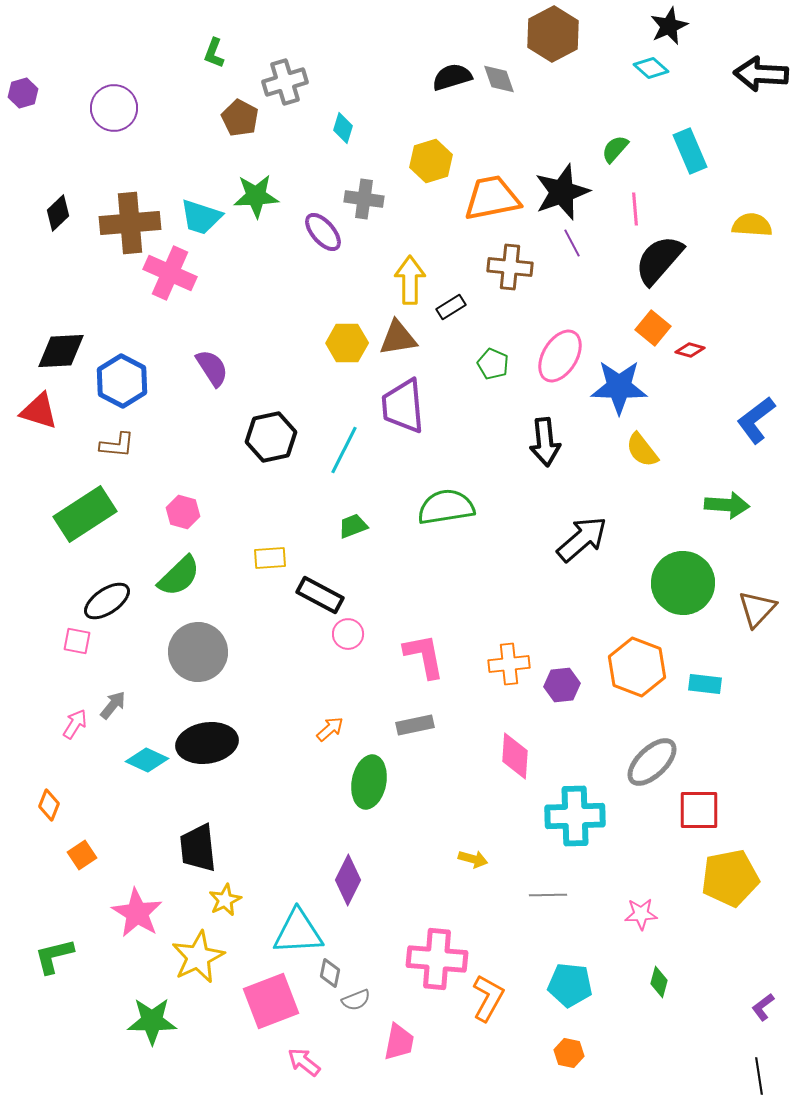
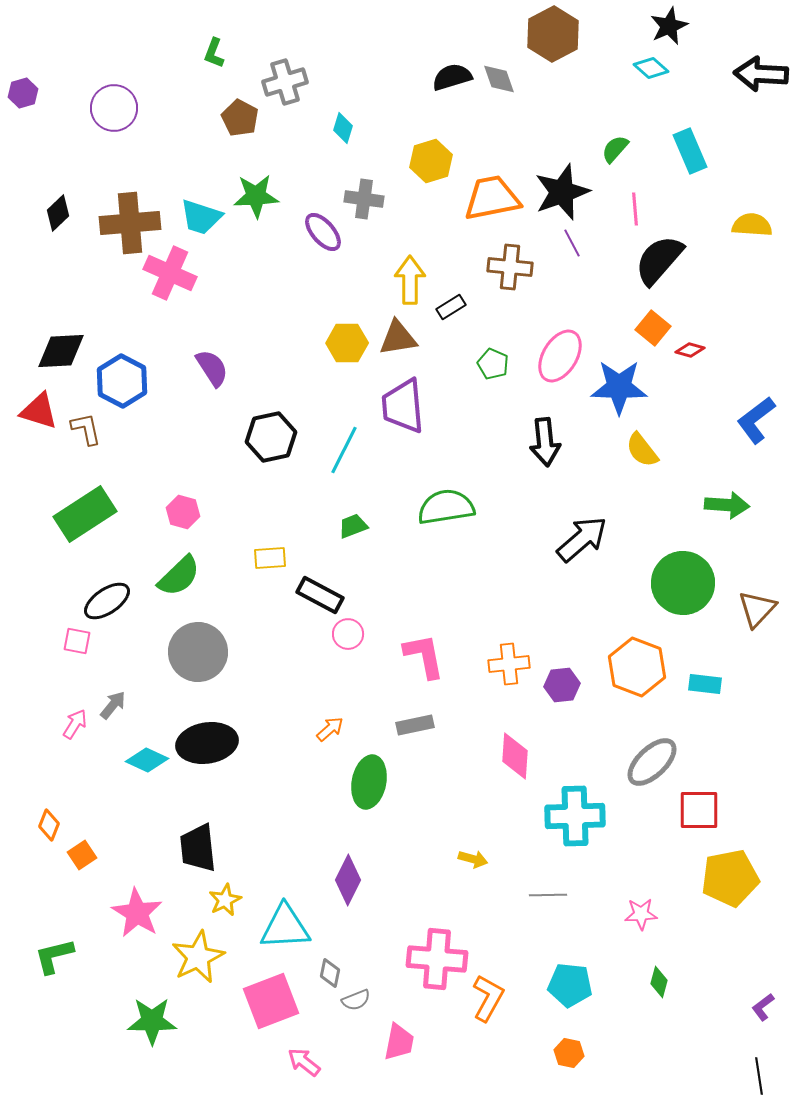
brown L-shape at (117, 445): moved 31 px left, 16 px up; rotated 108 degrees counterclockwise
orange diamond at (49, 805): moved 20 px down
cyan triangle at (298, 932): moved 13 px left, 5 px up
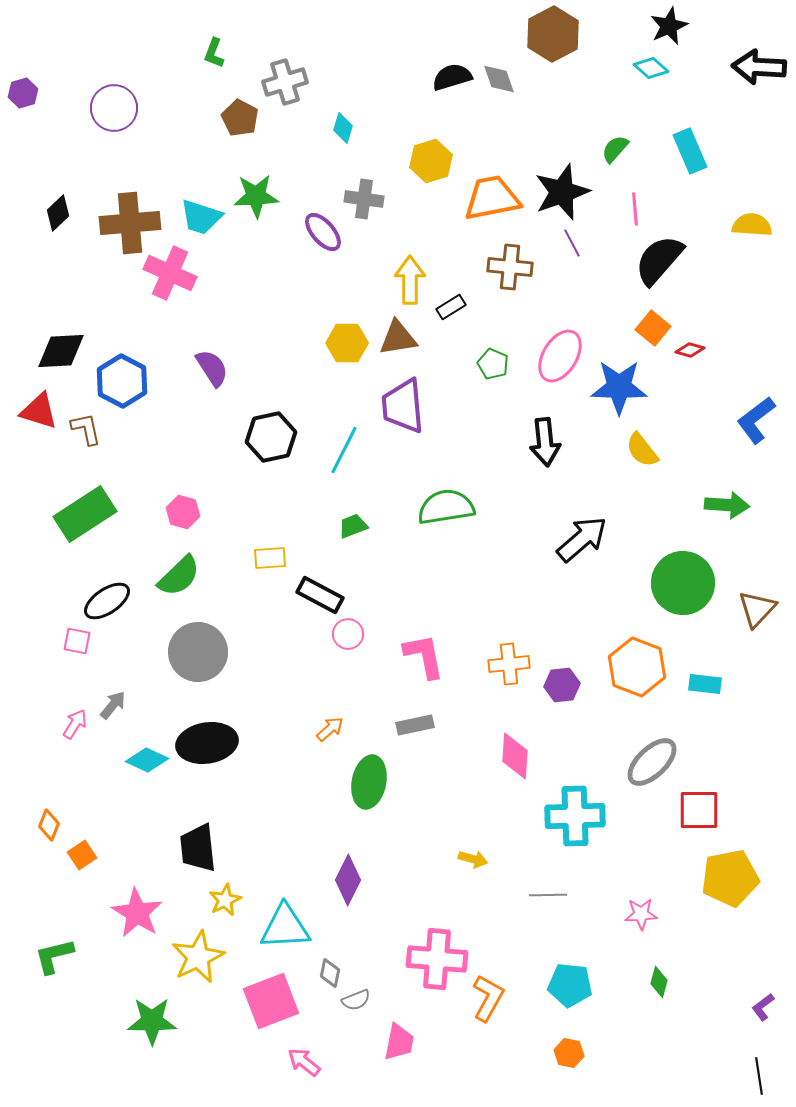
black arrow at (761, 74): moved 2 px left, 7 px up
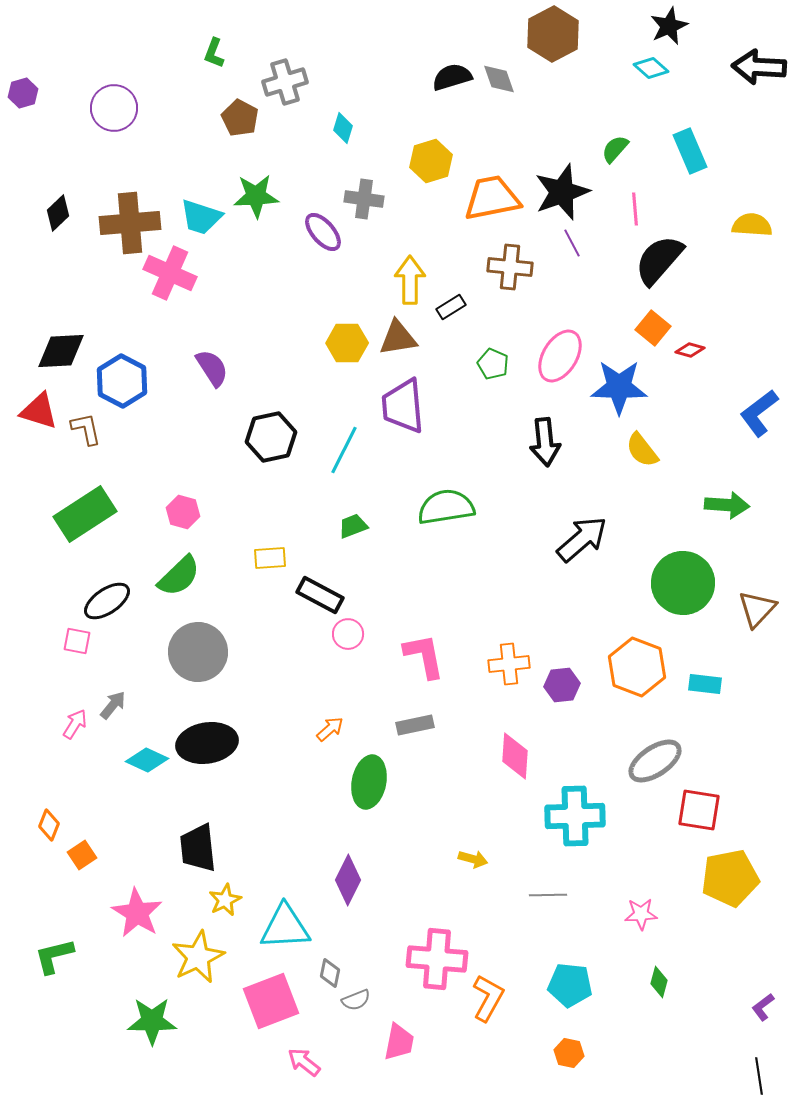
blue L-shape at (756, 420): moved 3 px right, 7 px up
gray ellipse at (652, 762): moved 3 px right, 1 px up; rotated 10 degrees clockwise
red square at (699, 810): rotated 9 degrees clockwise
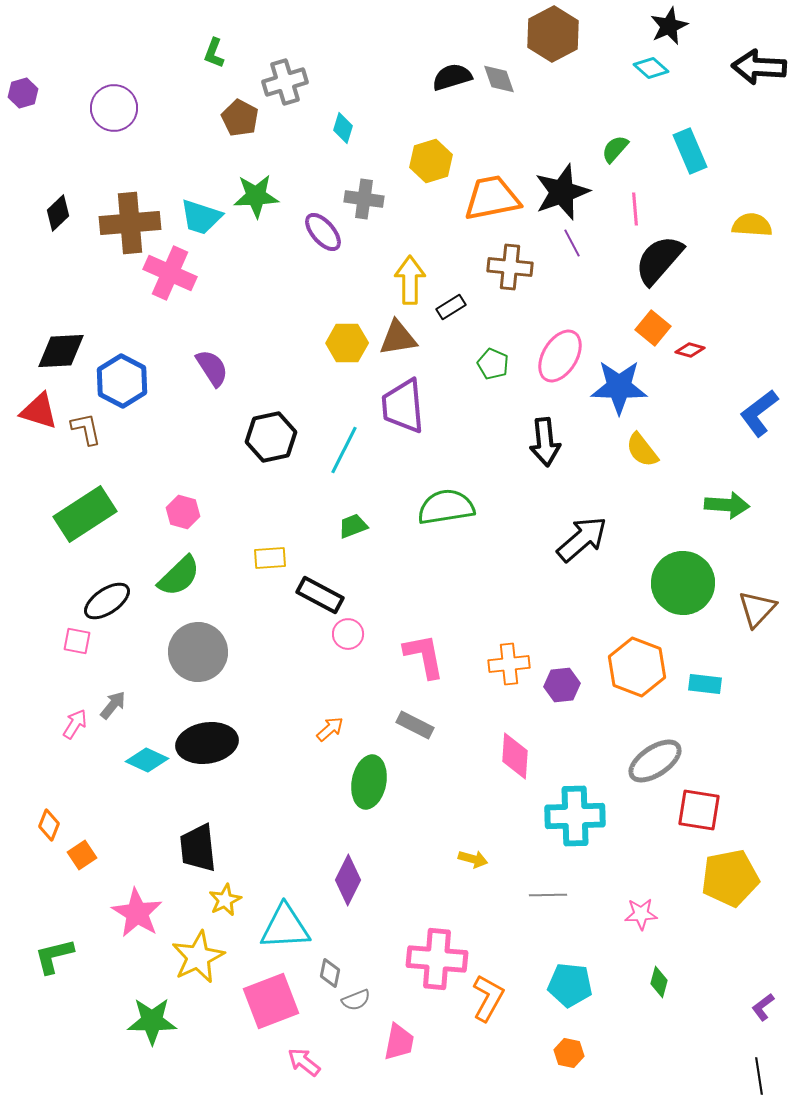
gray rectangle at (415, 725): rotated 39 degrees clockwise
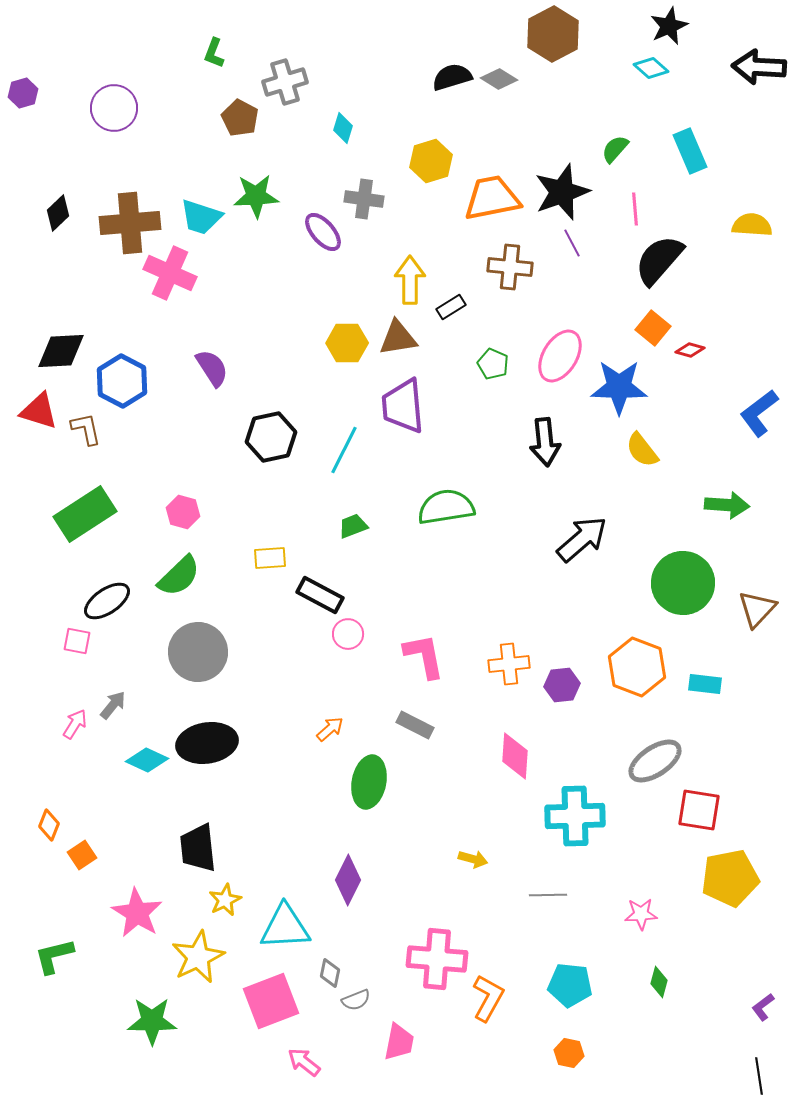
gray diamond at (499, 79): rotated 39 degrees counterclockwise
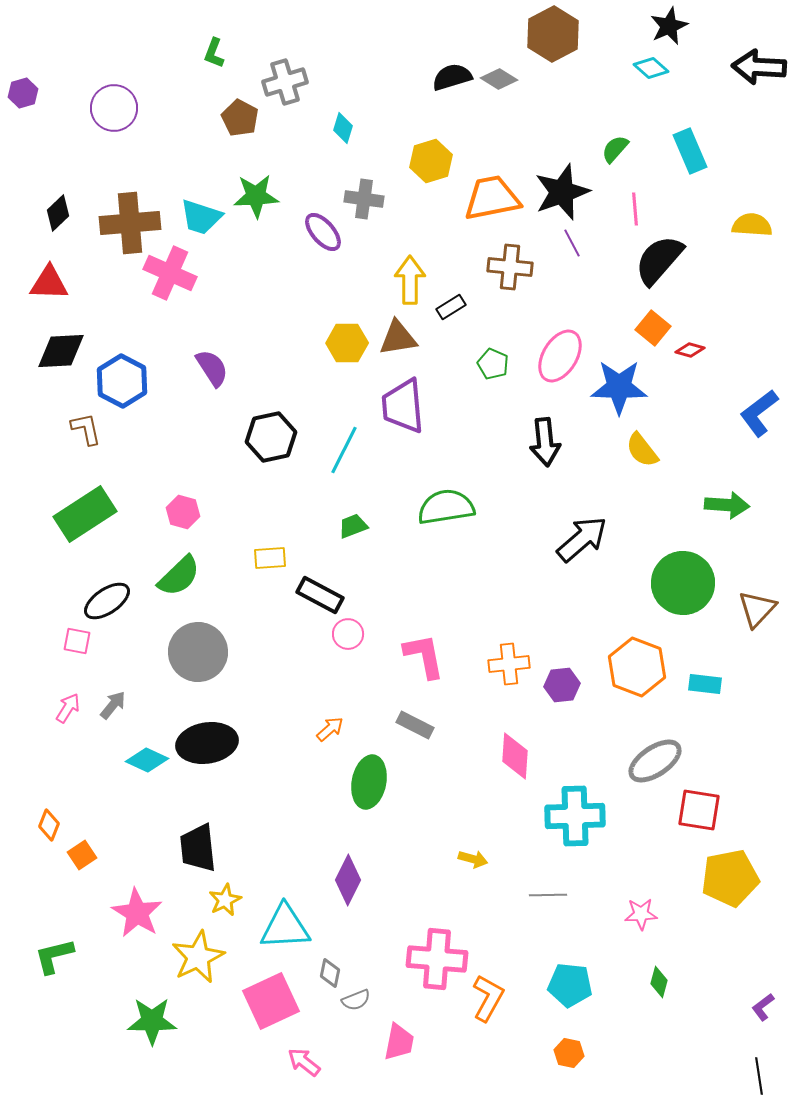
red triangle at (39, 411): moved 10 px right, 128 px up; rotated 15 degrees counterclockwise
pink arrow at (75, 724): moved 7 px left, 16 px up
pink square at (271, 1001): rotated 4 degrees counterclockwise
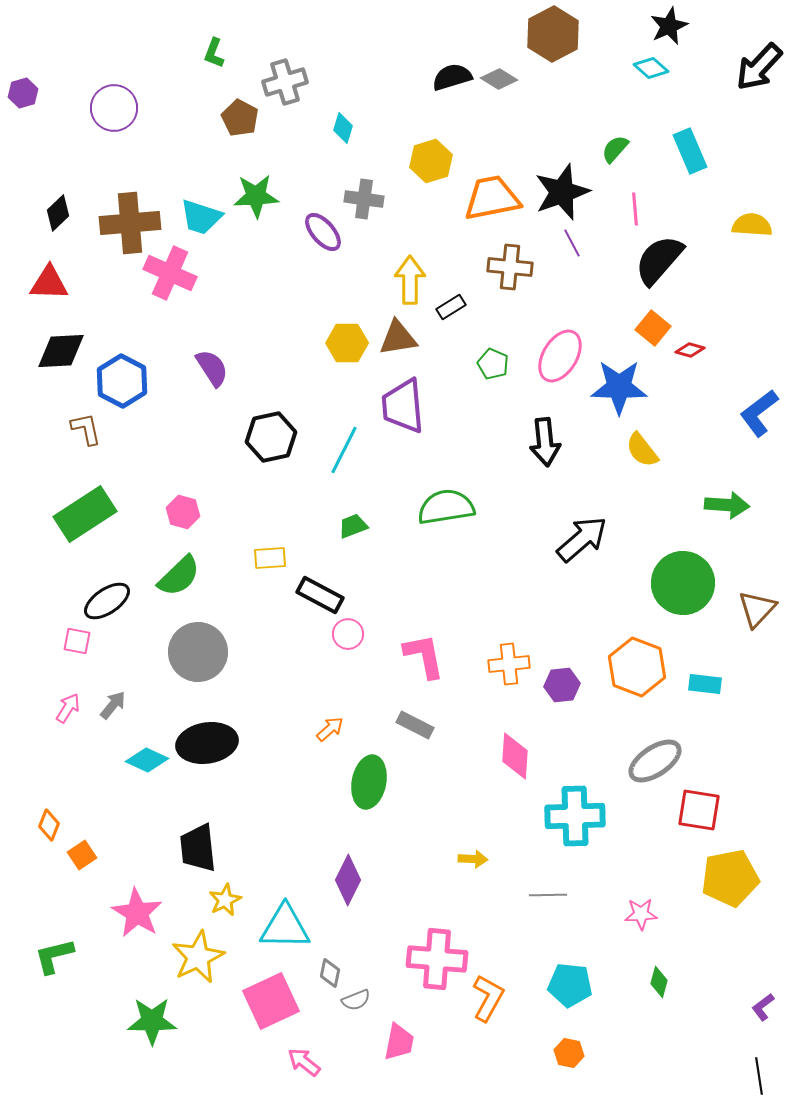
black arrow at (759, 67): rotated 50 degrees counterclockwise
yellow arrow at (473, 859): rotated 12 degrees counterclockwise
cyan triangle at (285, 927): rotated 4 degrees clockwise
